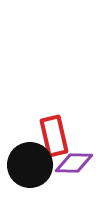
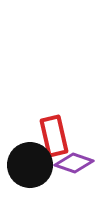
purple diamond: rotated 18 degrees clockwise
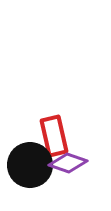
purple diamond: moved 6 px left
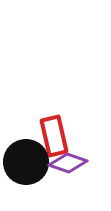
black circle: moved 4 px left, 3 px up
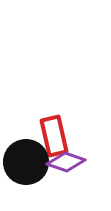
purple diamond: moved 2 px left, 1 px up
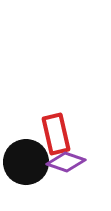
red rectangle: moved 2 px right, 2 px up
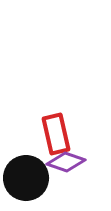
black circle: moved 16 px down
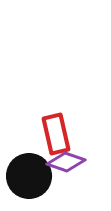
black circle: moved 3 px right, 2 px up
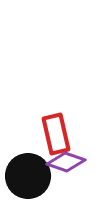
black circle: moved 1 px left
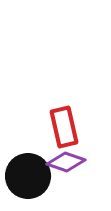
red rectangle: moved 8 px right, 7 px up
